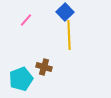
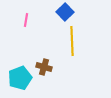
pink line: rotated 32 degrees counterclockwise
yellow line: moved 3 px right, 6 px down
cyan pentagon: moved 1 px left, 1 px up
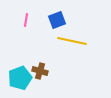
blue square: moved 8 px left, 8 px down; rotated 24 degrees clockwise
yellow line: rotated 76 degrees counterclockwise
brown cross: moved 4 px left, 4 px down
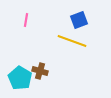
blue square: moved 22 px right
yellow line: rotated 8 degrees clockwise
cyan pentagon: rotated 20 degrees counterclockwise
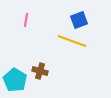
cyan pentagon: moved 5 px left, 2 px down
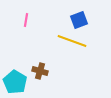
cyan pentagon: moved 2 px down
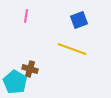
pink line: moved 4 px up
yellow line: moved 8 px down
brown cross: moved 10 px left, 2 px up
